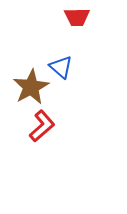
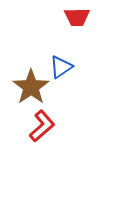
blue triangle: rotated 45 degrees clockwise
brown star: rotated 6 degrees counterclockwise
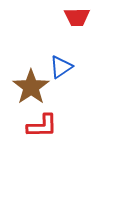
red L-shape: rotated 40 degrees clockwise
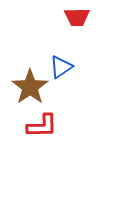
brown star: moved 1 px left
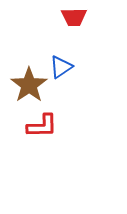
red trapezoid: moved 3 px left
brown star: moved 1 px left, 2 px up
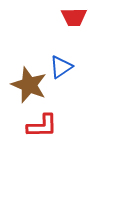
brown star: rotated 15 degrees counterclockwise
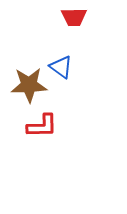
blue triangle: rotated 50 degrees counterclockwise
brown star: rotated 24 degrees counterclockwise
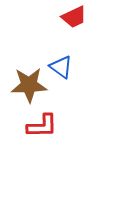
red trapezoid: rotated 24 degrees counterclockwise
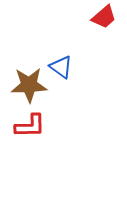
red trapezoid: moved 30 px right; rotated 16 degrees counterclockwise
red L-shape: moved 12 px left
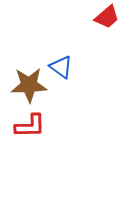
red trapezoid: moved 3 px right
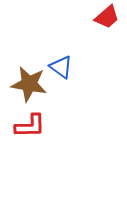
brown star: moved 1 px up; rotated 12 degrees clockwise
